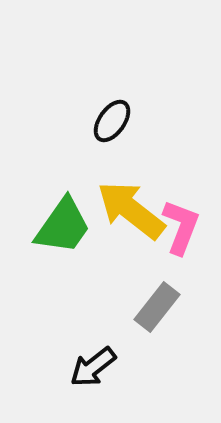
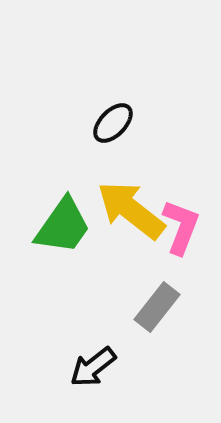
black ellipse: moved 1 px right, 2 px down; rotated 9 degrees clockwise
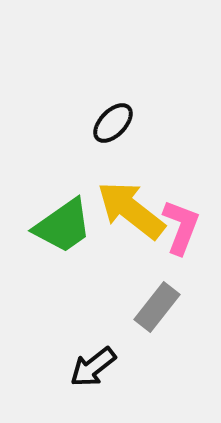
green trapezoid: rotated 20 degrees clockwise
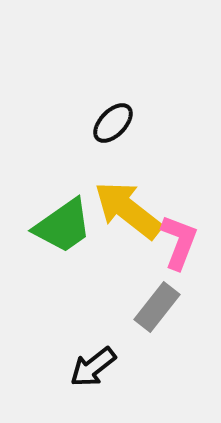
yellow arrow: moved 3 px left
pink L-shape: moved 2 px left, 15 px down
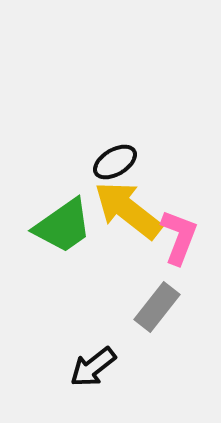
black ellipse: moved 2 px right, 39 px down; rotated 15 degrees clockwise
pink L-shape: moved 5 px up
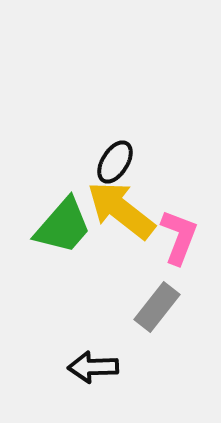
black ellipse: rotated 27 degrees counterclockwise
yellow arrow: moved 7 px left
green trapezoid: rotated 14 degrees counterclockwise
black arrow: rotated 36 degrees clockwise
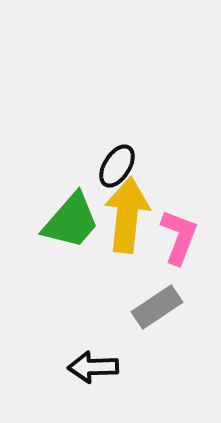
black ellipse: moved 2 px right, 4 px down
yellow arrow: moved 6 px right, 5 px down; rotated 58 degrees clockwise
green trapezoid: moved 8 px right, 5 px up
gray rectangle: rotated 18 degrees clockwise
